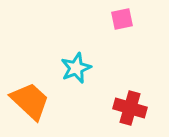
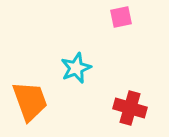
pink square: moved 1 px left, 2 px up
orange trapezoid: rotated 27 degrees clockwise
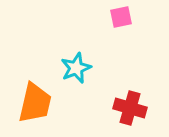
orange trapezoid: moved 5 px right, 2 px down; rotated 33 degrees clockwise
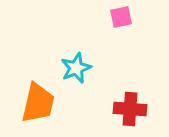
orange trapezoid: moved 3 px right
red cross: moved 1 px down; rotated 12 degrees counterclockwise
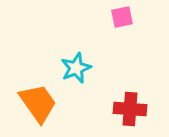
pink square: moved 1 px right
orange trapezoid: rotated 48 degrees counterclockwise
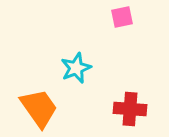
orange trapezoid: moved 1 px right, 5 px down
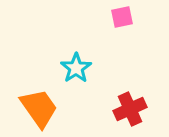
cyan star: rotated 12 degrees counterclockwise
red cross: rotated 28 degrees counterclockwise
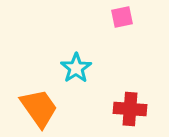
red cross: rotated 28 degrees clockwise
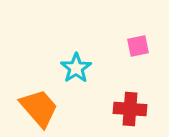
pink square: moved 16 px right, 29 px down
orange trapezoid: rotated 6 degrees counterclockwise
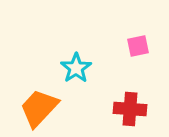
orange trapezoid: rotated 96 degrees counterclockwise
